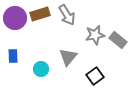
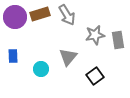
purple circle: moved 1 px up
gray rectangle: rotated 42 degrees clockwise
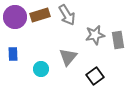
brown rectangle: moved 1 px down
blue rectangle: moved 2 px up
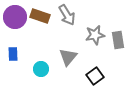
brown rectangle: moved 1 px down; rotated 36 degrees clockwise
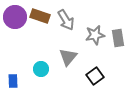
gray arrow: moved 1 px left, 5 px down
gray rectangle: moved 2 px up
blue rectangle: moved 27 px down
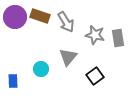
gray arrow: moved 2 px down
gray star: rotated 24 degrees clockwise
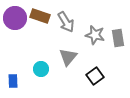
purple circle: moved 1 px down
